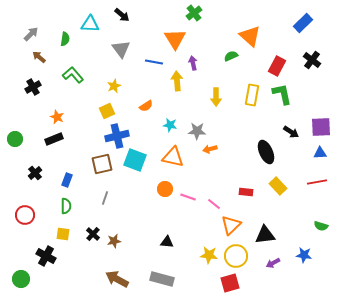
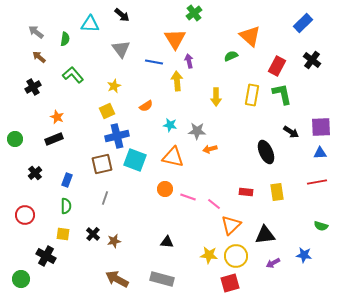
gray arrow at (31, 34): moved 5 px right, 2 px up; rotated 98 degrees counterclockwise
purple arrow at (193, 63): moved 4 px left, 2 px up
yellow rectangle at (278, 186): moved 1 px left, 6 px down; rotated 36 degrees clockwise
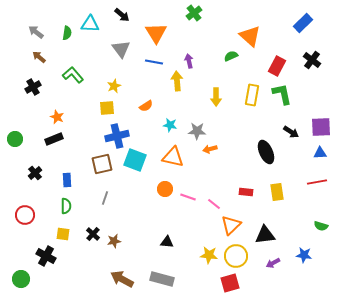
green semicircle at (65, 39): moved 2 px right, 6 px up
orange triangle at (175, 39): moved 19 px left, 6 px up
yellow square at (107, 111): moved 3 px up; rotated 21 degrees clockwise
blue rectangle at (67, 180): rotated 24 degrees counterclockwise
brown arrow at (117, 279): moved 5 px right
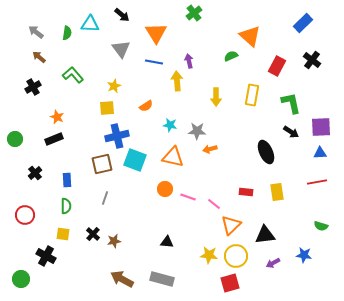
green L-shape at (282, 94): moved 9 px right, 9 px down
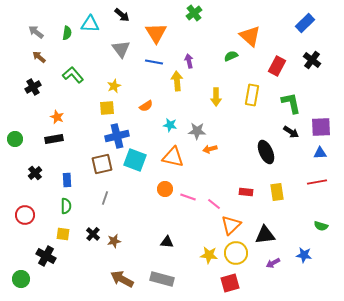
blue rectangle at (303, 23): moved 2 px right
black rectangle at (54, 139): rotated 12 degrees clockwise
yellow circle at (236, 256): moved 3 px up
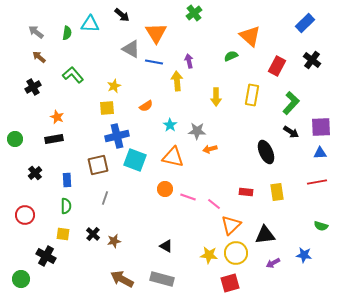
gray triangle at (121, 49): moved 10 px right; rotated 24 degrees counterclockwise
green L-shape at (291, 103): rotated 55 degrees clockwise
cyan star at (170, 125): rotated 24 degrees clockwise
brown square at (102, 164): moved 4 px left, 1 px down
black triangle at (167, 242): moved 1 px left, 4 px down; rotated 24 degrees clockwise
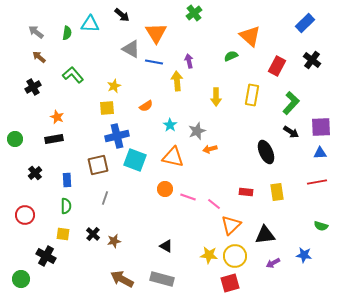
gray star at (197, 131): rotated 24 degrees counterclockwise
yellow circle at (236, 253): moved 1 px left, 3 px down
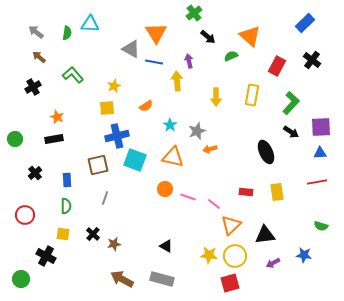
black arrow at (122, 15): moved 86 px right, 22 px down
brown star at (114, 241): moved 3 px down
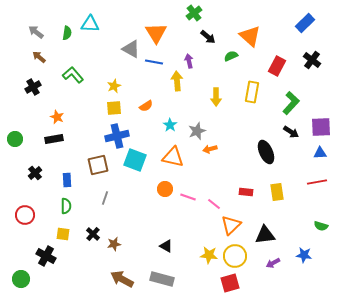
yellow rectangle at (252, 95): moved 3 px up
yellow square at (107, 108): moved 7 px right
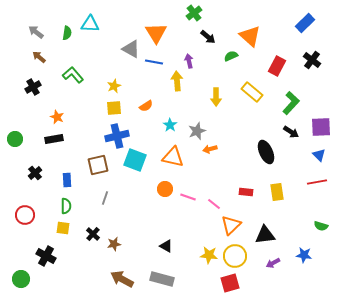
yellow rectangle at (252, 92): rotated 60 degrees counterclockwise
blue triangle at (320, 153): moved 1 px left, 2 px down; rotated 48 degrees clockwise
yellow square at (63, 234): moved 6 px up
